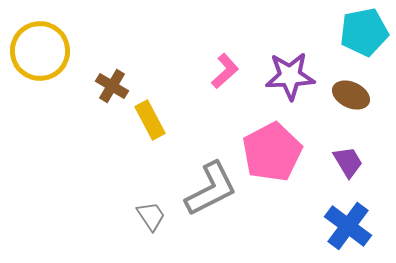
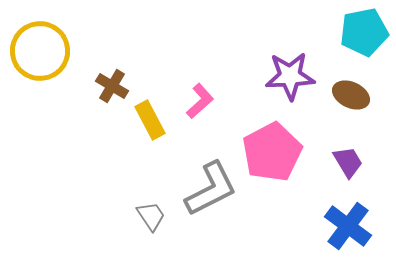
pink L-shape: moved 25 px left, 30 px down
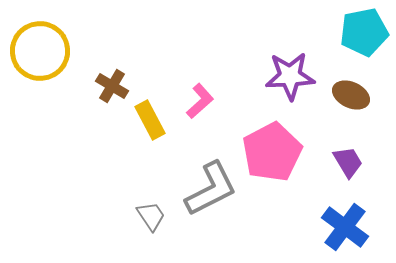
blue cross: moved 3 px left, 1 px down
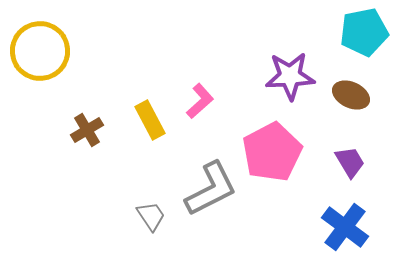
brown cross: moved 25 px left, 44 px down; rotated 28 degrees clockwise
purple trapezoid: moved 2 px right
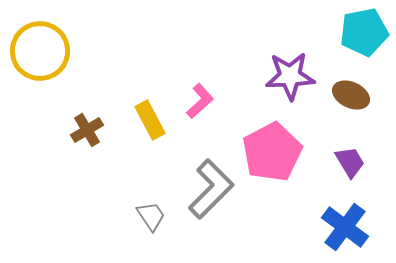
gray L-shape: rotated 18 degrees counterclockwise
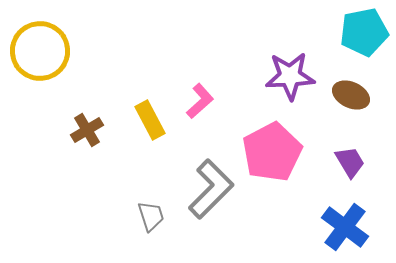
gray trapezoid: rotated 16 degrees clockwise
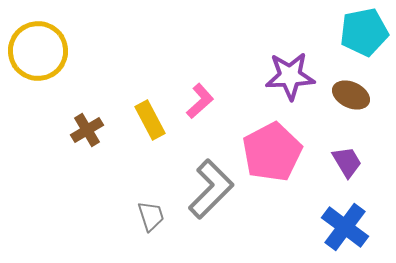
yellow circle: moved 2 px left
purple trapezoid: moved 3 px left
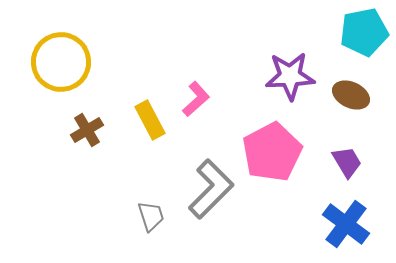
yellow circle: moved 23 px right, 11 px down
pink L-shape: moved 4 px left, 2 px up
blue cross: moved 1 px right, 3 px up
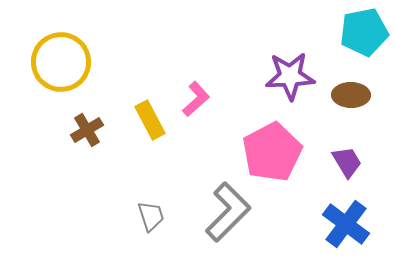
brown ellipse: rotated 24 degrees counterclockwise
gray L-shape: moved 17 px right, 23 px down
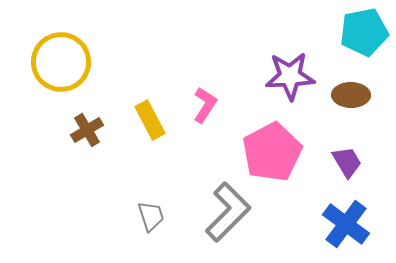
pink L-shape: moved 9 px right, 6 px down; rotated 15 degrees counterclockwise
